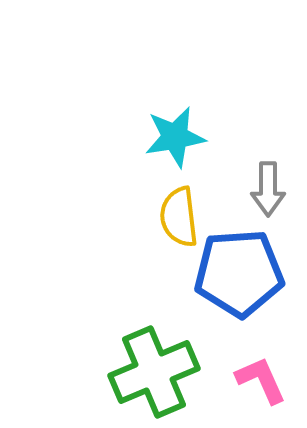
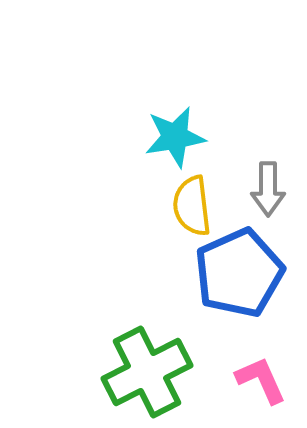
yellow semicircle: moved 13 px right, 11 px up
blue pentagon: rotated 20 degrees counterclockwise
green cross: moved 7 px left; rotated 4 degrees counterclockwise
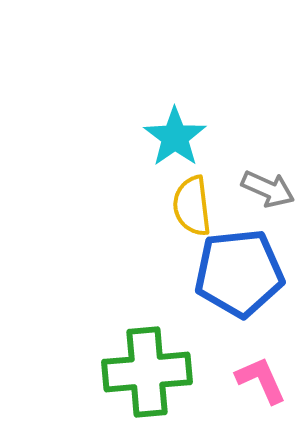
cyan star: rotated 26 degrees counterclockwise
gray arrow: rotated 66 degrees counterclockwise
blue pentagon: rotated 18 degrees clockwise
green cross: rotated 22 degrees clockwise
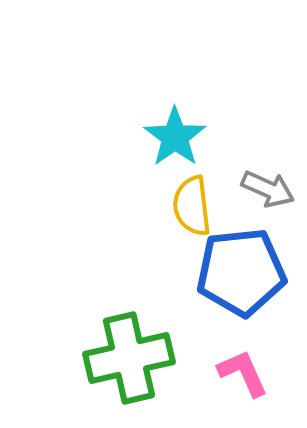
blue pentagon: moved 2 px right, 1 px up
green cross: moved 18 px left, 14 px up; rotated 8 degrees counterclockwise
pink L-shape: moved 18 px left, 7 px up
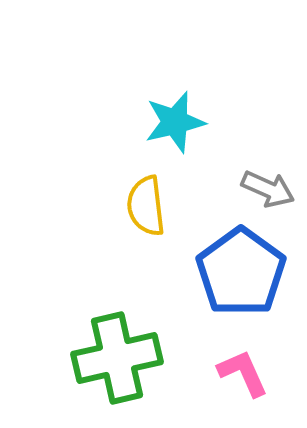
cyan star: moved 15 px up; rotated 22 degrees clockwise
yellow semicircle: moved 46 px left
blue pentagon: rotated 30 degrees counterclockwise
green cross: moved 12 px left
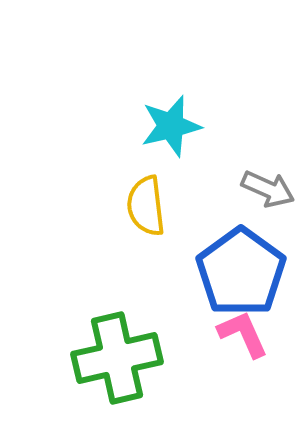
cyan star: moved 4 px left, 4 px down
pink L-shape: moved 39 px up
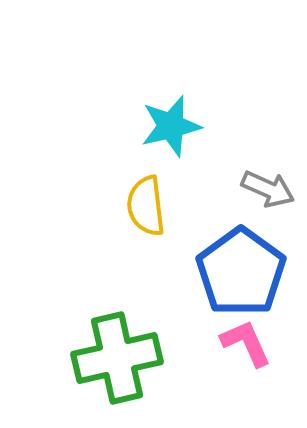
pink L-shape: moved 3 px right, 9 px down
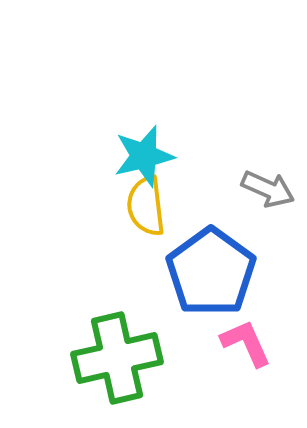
cyan star: moved 27 px left, 30 px down
blue pentagon: moved 30 px left
